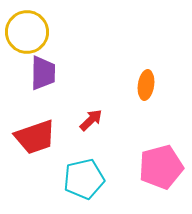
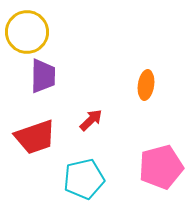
purple trapezoid: moved 3 px down
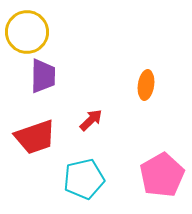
pink pentagon: moved 1 px right, 8 px down; rotated 15 degrees counterclockwise
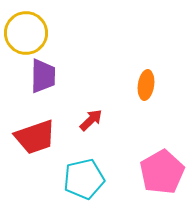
yellow circle: moved 1 px left, 1 px down
pink pentagon: moved 3 px up
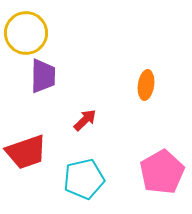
red arrow: moved 6 px left
red trapezoid: moved 9 px left, 15 px down
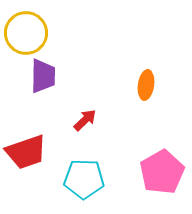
cyan pentagon: rotated 15 degrees clockwise
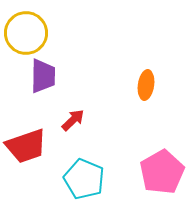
red arrow: moved 12 px left
red trapezoid: moved 6 px up
cyan pentagon: rotated 21 degrees clockwise
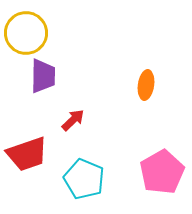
red trapezoid: moved 1 px right, 8 px down
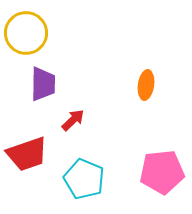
purple trapezoid: moved 8 px down
pink pentagon: rotated 24 degrees clockwise
